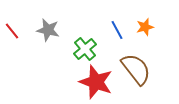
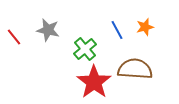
red line: moved 2 px right, 6 px down
brown semicircle: moved 1 px left; rotated 48 degrees counterclockwise
red star: moved 2 px left; rotated 16 degrees clockwise
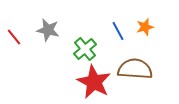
blue line: moved 1 px right, 1 px down
red star: rotated 8 degrees counterclockwise
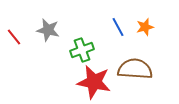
blue line: moved 4 px up
green cross: moved 3 px left, 1 px down; rotated 20 degrees clockwise
red star: rotated 16 degrees counterclockwise
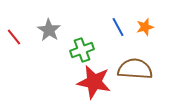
gray star: moved 1 px right; rotated 20 degrees clockwise
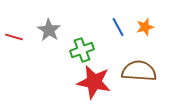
red line: rotated 36 degrees counterclockwise
brown semicircle: moved 4 px right, 2 px down
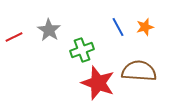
red line: rotated 42 degrees counterclockwise
red star: moved 4 px right, 1 px down; rotated 8 degrees clockwise
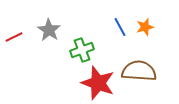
blue line: moved 2 px right
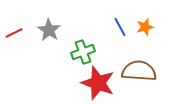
red line: moved 4 px up
green cross: moved 1 px right, 2 px down
